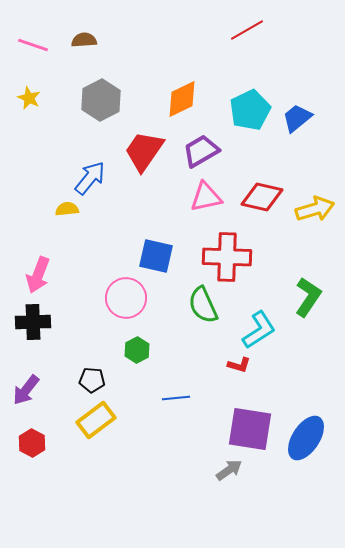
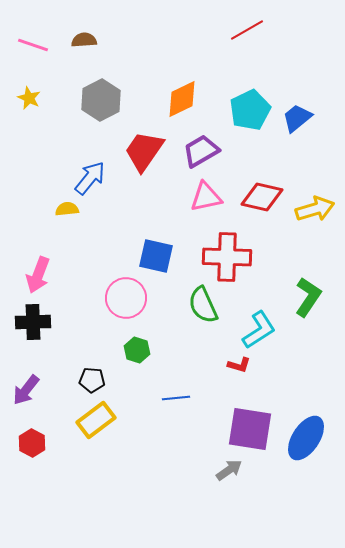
green hexagon: rotated 15 degrees counterclockwise
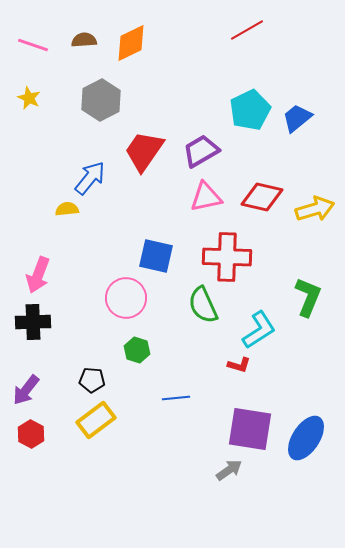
orange diamond: moved 51 px left, 56 px up
green L-shape: rotated 12 degrees counterclockwise
red hexagon: moved 1 px left, 9 px up
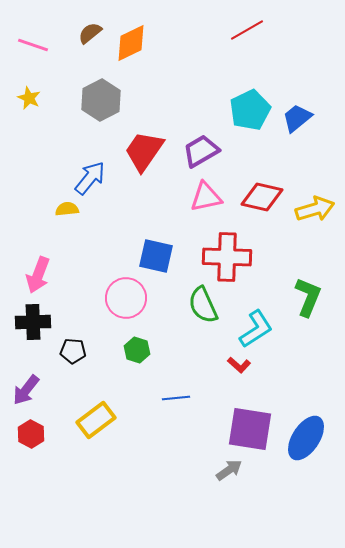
brown semicircle: moved 6 px right, 7 px up; rotated 35 degrees counterclockwise
cyan L-shape: moved 3 px left, 1 px up
red L-shape: rotated 25 degrees clockwise
black pentagon: moved 19 px left, 29 px up
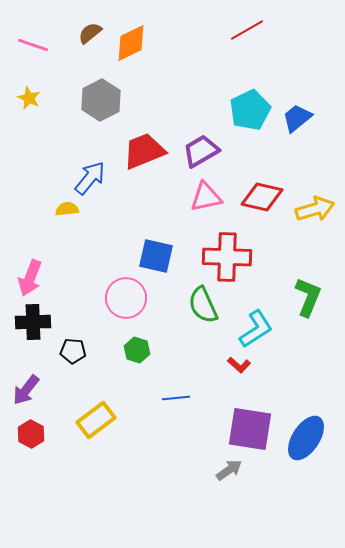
red trapezoid: rotated 33 degrees clockwise
pink arrow: moved 8 px left, 3 px down
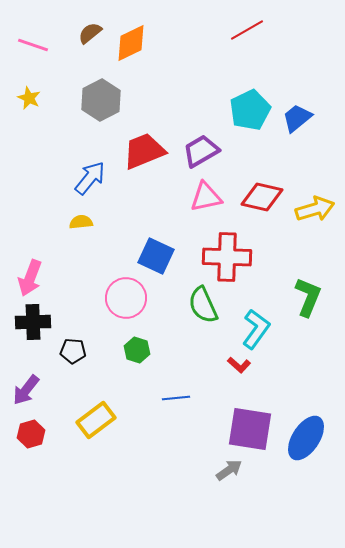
yellow semicircle: moved 14 px right, 13 px down
blue square: rotated 12 degrees clockwise
cyan L-shape: rotated 21 degrees counterclockwise
red hexagon: rotated 16 degrees clockwise
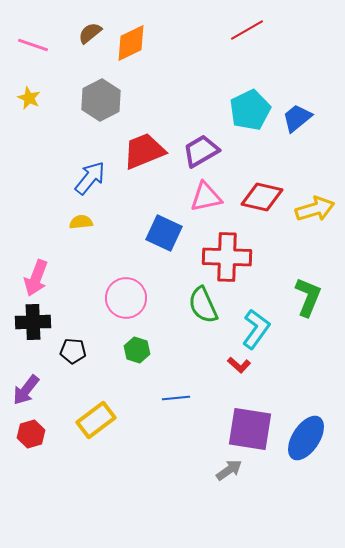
blue square: moved 8 px right, 23 px up
pink arrow: moved 6 px right
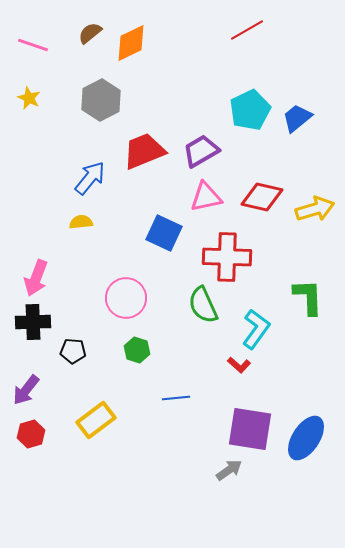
green L-shape: rotated 24 degrees counterclockwise
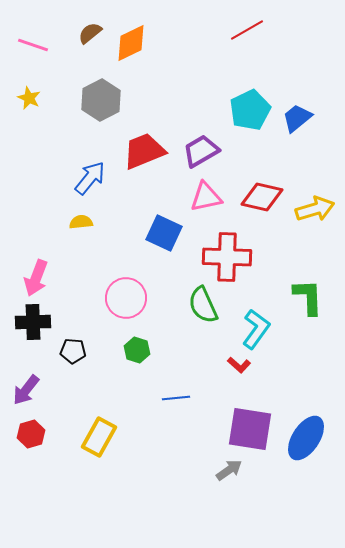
yellow rectangle: moved 3 px right, 17 px down; rotated 24 degrees counterclockwise
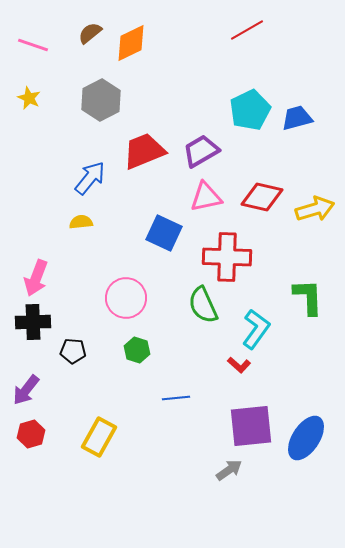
blue trapezoid: rotated 24 degrees clockwise
purple square: moved 1 px right, 3 px up; rotated 15 degrees counterclockwise
